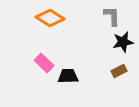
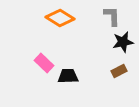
orange diamond: moved 10 px right
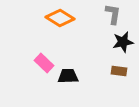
gray L-shape: moved 1 px right, 2 px up; rotated 10 degrees clockwise
brown rectangle: rotated 35 degrees clockwise
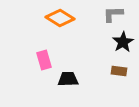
gray L-shape: rotated 100 degrees counterclockwise
black star: rotated 20 degrees counterclockwise
pink rectangle: moved 3 px up; rotated 30 degrees clockwise
black trapezoid: moved 3 px down
